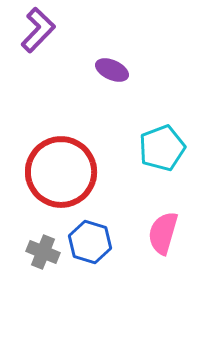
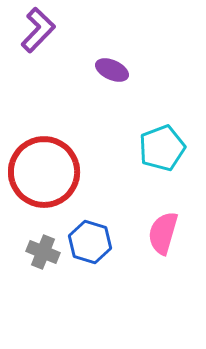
red circle: moved 17 px left
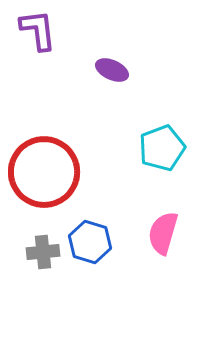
purple L-shape: rotated 51 degrees counterclockwise
gray cross: rotated 28 degrees counterclockwise
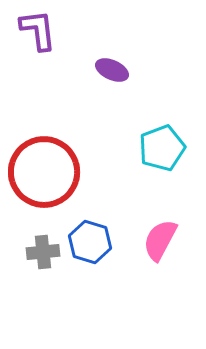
pink semicircle: moved 3 px left, 7 px down; rotated 12 degrees clockwise
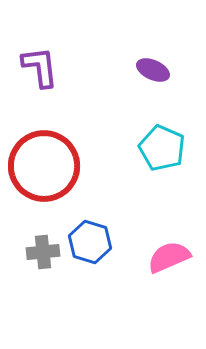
purple L-shape: moved 2 px right, 37 px down
purple ellipse: moved 41 px right
cyan pentagon: rotated 27 degrees counterclockwise
red circle: moved 6 px up
pink semicircle: moved 9 px right, 17 px down; rotated 39 degrees clockwise
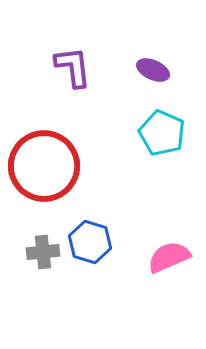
purple L-shape: moved 33 px right
cyan pentagon: moved 15 px up
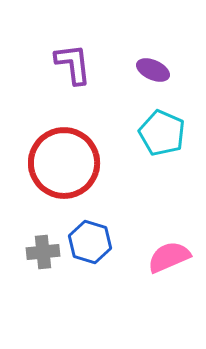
purple L-shape: moved 3 px up
red circle: moved 20 px right, 3 px up
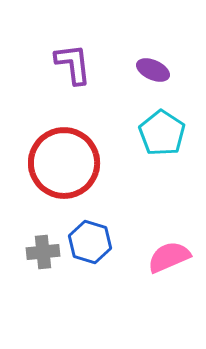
cyan pentagon: rotated 9 degrees clockwise
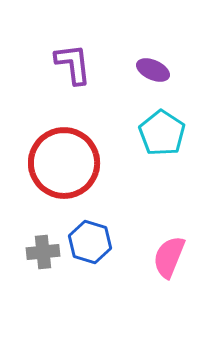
pink semicircle: rotated 45 degrees counterclockwise
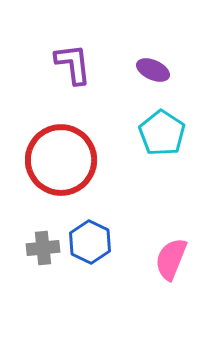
red circle: moved 3 px left, 3 px up
blue hexagon: rotated 9 degrees clockwise
gray cross: moved 4 px up
pink semicircle: moved 2 px right, 2 px down
